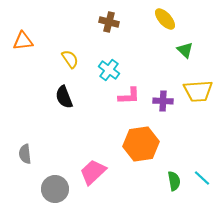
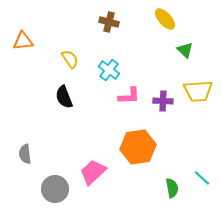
orange hexagon: moved 3 px left, 3 px down
green semicircle: moved 2 px left, 7 px down
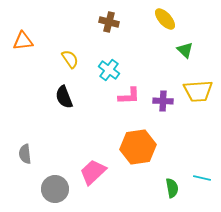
cyan line: rotated 30 degrees counterclockwise
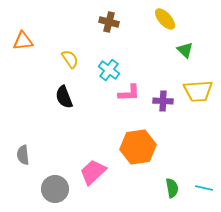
pink L-shape: moved 3 px up
gray semicircle: moved 2 px left, 1 px down
cyan line: moved 2 px right, 10 px down
